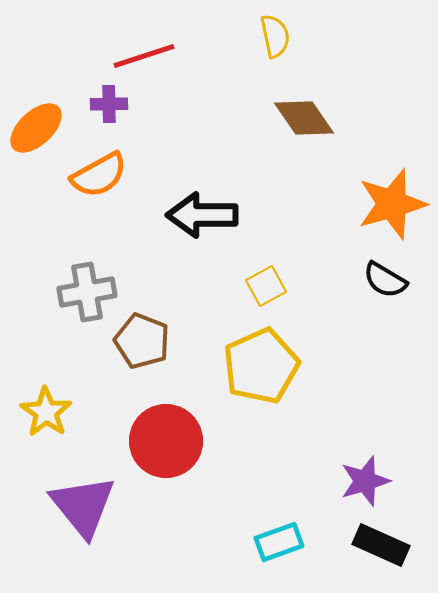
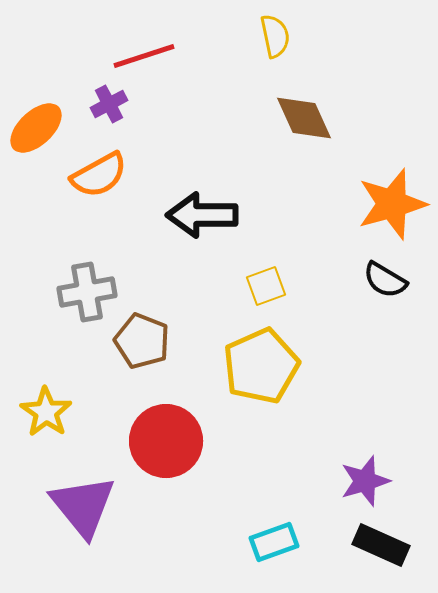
purple cross: rotated 27 degrees counterclockwise
brown diamond: rotated 10 degrees clockwise
yellow square: rotated 9 degrees clockwise
cyan rectangle: moved 5 px left
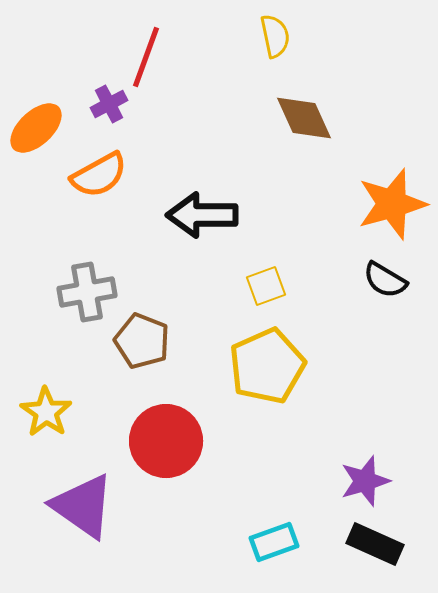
red line: moved 2 px right, 1 px down; rotated 52 degrees counterclockwise
yellow pentagon: moved 6 px right
purple triangle: rotated 16 degrees counterclockwise
black rectangle: moved 6 px left, 1 px up
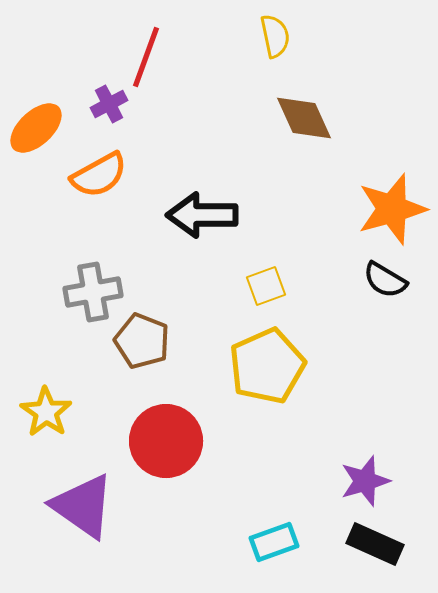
orange star: moved 5 px down
gray cross: moved 6 px right
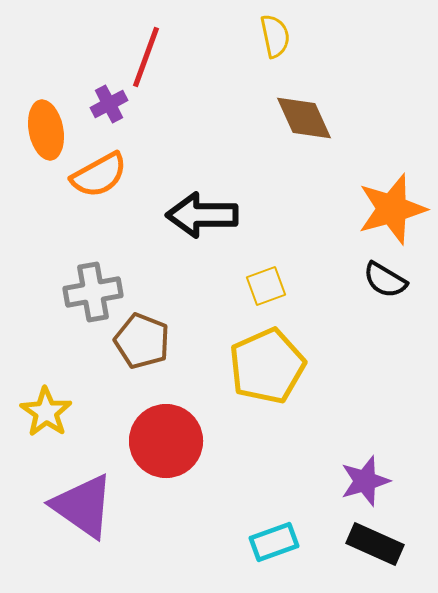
orange ellipse: moved 10 px right, 2 px down; rotated 58 degrees counterclockwise
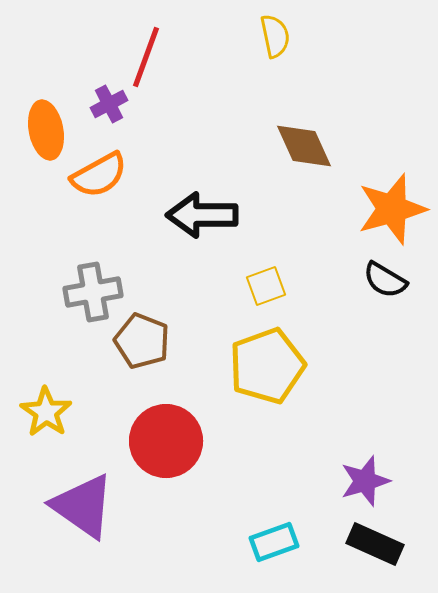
brown diamond: moved 28 px down
yellow pentagon: rotated 4 degrees clockwise
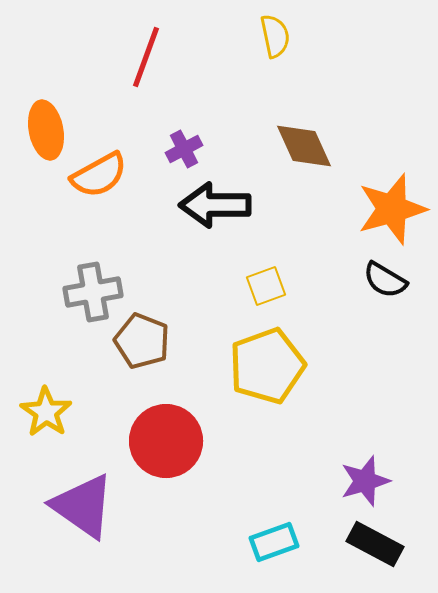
purple cross: moved 75 px right, 45 px down
black arrow: moved 13 px right, 10 px up
black rectangle: rotated 4 degrees clockwise
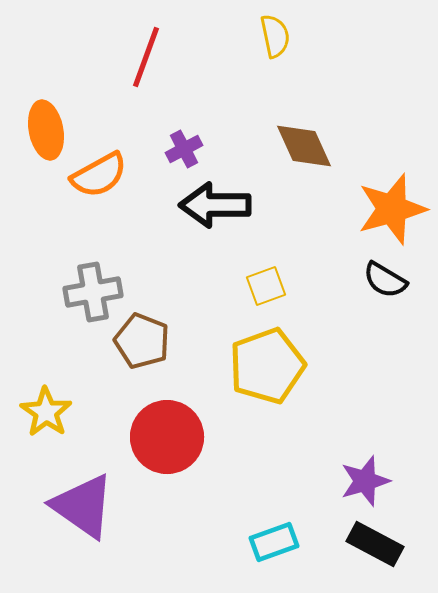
red circle: moved 1 px right, 4 px up
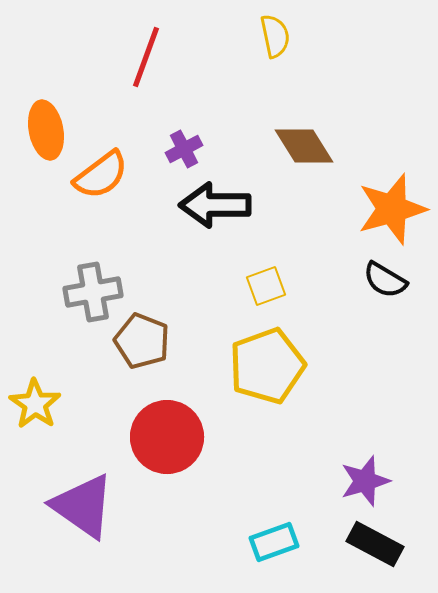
brown diamond: rotated 8 degrees counterclockwise
orange semicircle: moved 2 px right; rotated 8 degrees counterclockwise
yellow star: moved 11 px left, 8 px up
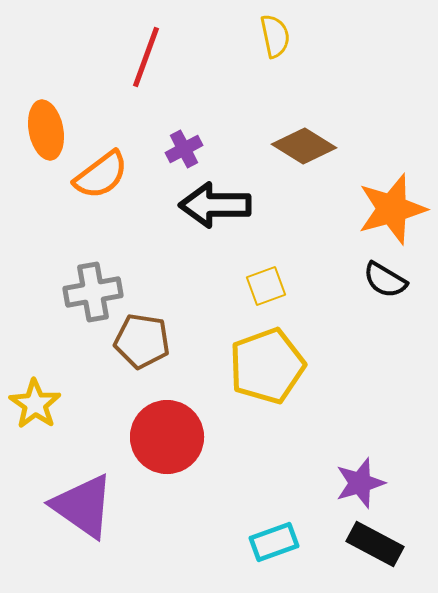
brown diamond: rotated 26 degrees counterclockwise
brown pentagon: rotated 12 degrees counterclockwise
purple star: moved 5 px left, 2 px down
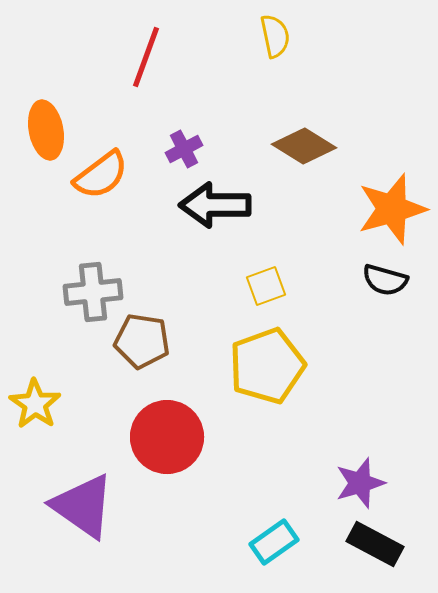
black semicircle: rotated 15 degrees counterclockwise
gray cross: rotated 4 degrees clockwise
cyan rectangle: rotated 15 degrees counterclockwise
